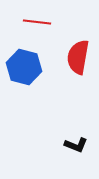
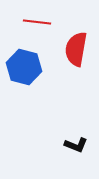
red semicircle: moved 2 px left, 8 px up
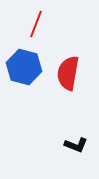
red line: moved 1 px left, 2 px down; rotated 76 degrees counterclockwise
red semicircle: moved 8 px left, 24 px down
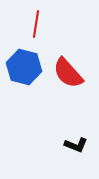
red line: rotated 12 degrees counterclockwise
red semicircle: rotated 52 degrees counterclockwise
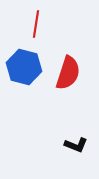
red semicircle: rotated 120 degrees counterclockwise
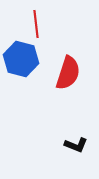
red line: rotated 16 degrees counterclockwise
blue hexagon: moved 3 px left, 8 px up
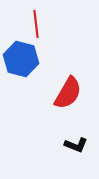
red semicircle: moved 20 px down; rotated 12 degrees clockwise
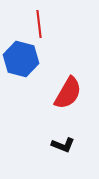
red line: moved 3 px right
black L-shape: moved 13 px left
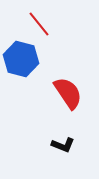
red line: rotated 32 degrees counterclockwise
red semicircle: rotated 64 degrees counterclockwise
